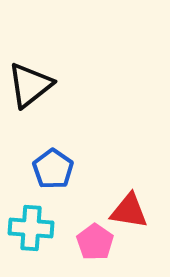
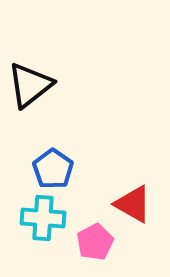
red triangle: moved 4 px right, 7 px up; rotated 21 degrees clockwise
cyan cross: moved 12 px right, 10 px up
pink pentagon: rotated 9 degrees clockwise
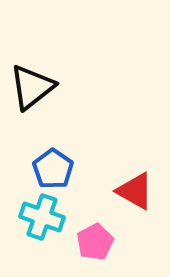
black triangle: moved 2 px right, 2 px down
red triangle: moved 2 px right, 13 px up
cyan cross: moved 1 px left, 1 px up; rotated 15 degrees clockwise
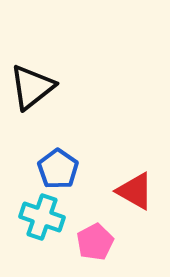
blue pentagon: moved 5 px right
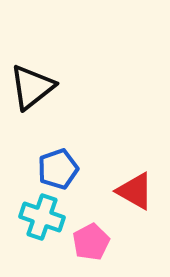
blue pentagon: rotated 18 degrees clockwise
pink pentagon: moved 4 px left
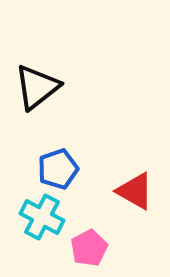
black triangle: moved 5 px right
cyan cross: rotated 9 degrees clockwise
pink pentagon: moved 2 px left, 6 px down
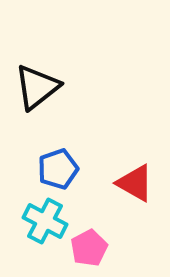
red triangle: moved 8 px up
cyan cross: moved 3 px right, 4 px down
